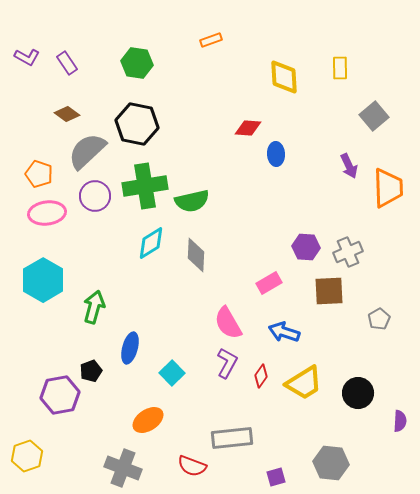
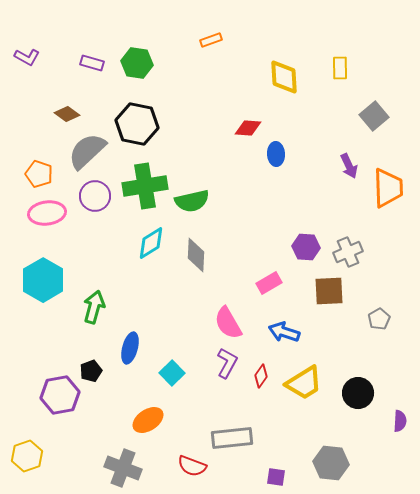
purple rectangle at (67, 63): moved 25 px right; rotated 40 degrees counterclockwise
purple square at (276, 477): rotated 24 degrees clockwise
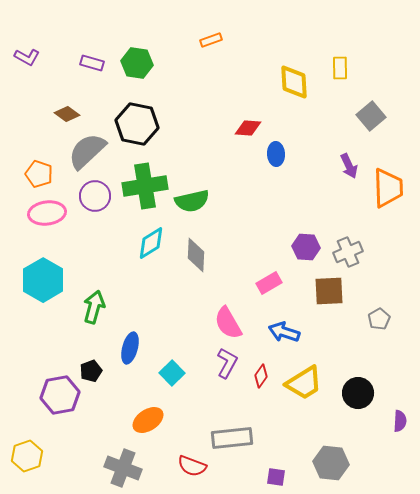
yellow diamond at (284, 77): moved 10 px right, 5 px down
gray square at (374, 116): moved 3 px left
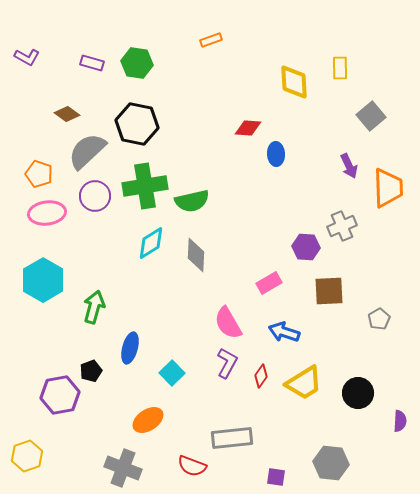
gray cross at (348, 252): moved 6 px left, 26 px up
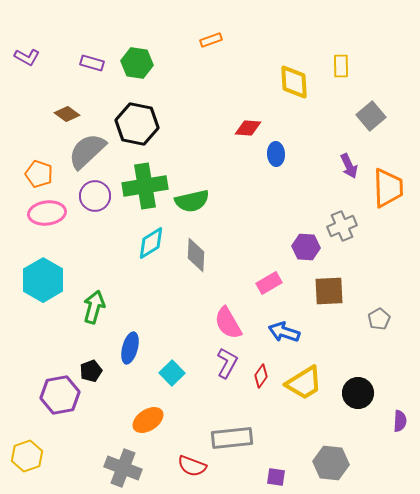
yellow rectangle at (340, 68): moved 1 px right, 2 px up
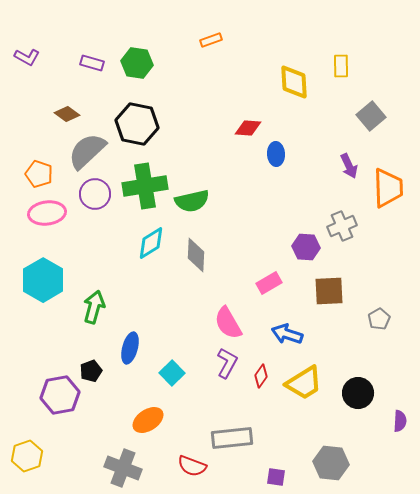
purple circle at (95, 196): moved 2 px up
blue arrow at (284, 332): moved 3 px right, 2 px down
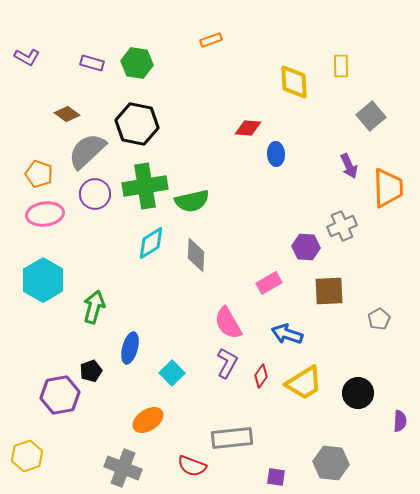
pink ellipse at (47, 213): moved 2 px left, 1 px down
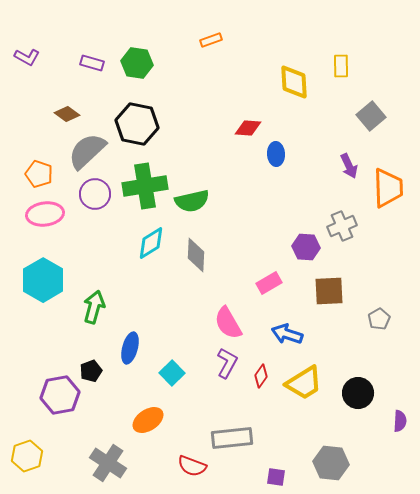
gray cross at (123, 468): moved 15 px left, 5 px up; rotated 12 degrees clockwise
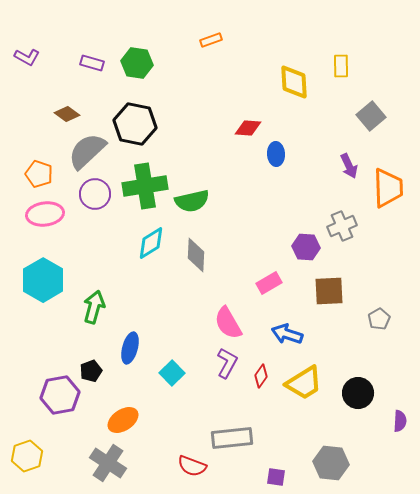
black hexagon at (137, 124): moved 2 px left
orange ellipse at (148, 420): moved 25 px left
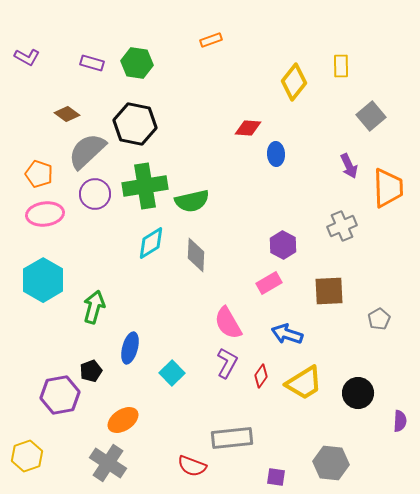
yellow diamond at (294, 82): rotated 42 degrees clockwise
purple hexagon at (306, 247): moved 23 px left, 2 px up; rotated 24 degrees clockwise
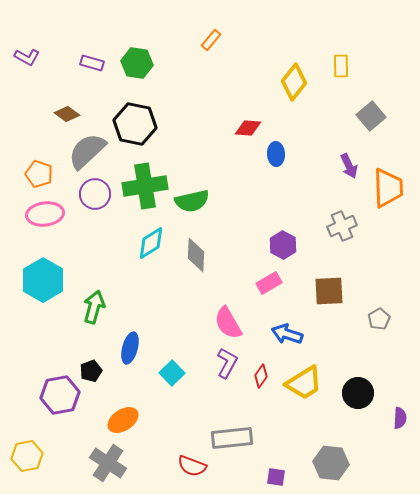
orange rectangle at (211, 40): rotated 30 degrees counterclockwise
purple semicircle at (400, 421): moved 3 px up
yellow hexagon at (27, 456): rotated 8 degrees clockwise
